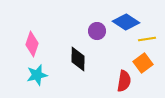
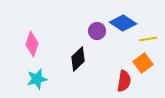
blue diamond: moved 3 px left, 1 px down
yellow line: moved 1 px right
black diamond: rotated 45 degrees clockwise
cyan star: moved 4 px down
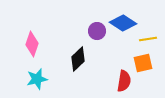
orange square: rotated 24 degrees clockwise
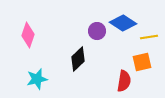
yellow line: moved 1 px right, 2 px up
pink diamond: moved 4 px left, 9 px up
orange square: moved 1 px left, 1 px up
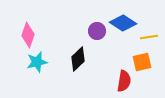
cyan star: moved 17 px up
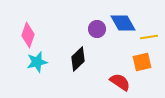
blue diamond: rotated 28 degrees clockwise
purple circle: moved 2 px up
red semicircle: moved 4 px left, 1 px down; rotated 65 degrees counterclockwise
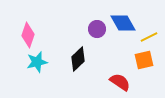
yellow line: rotated 18 degrees counterclockwise
orange square: moved 2 px right, 2 px up
